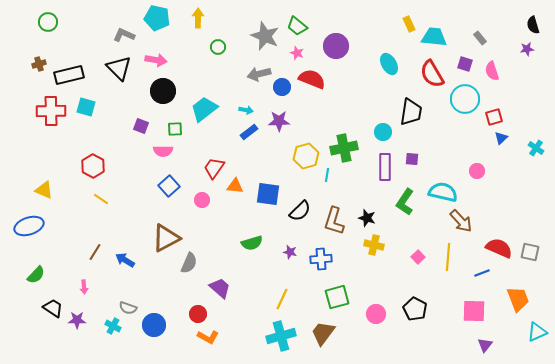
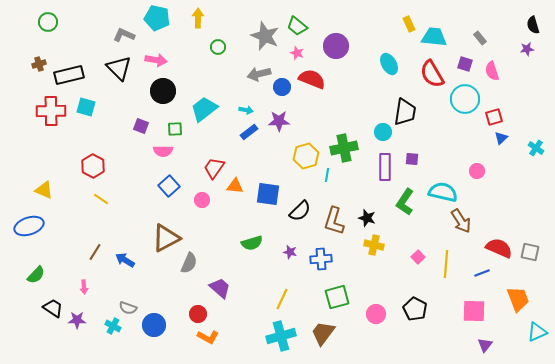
black trapezoid at (411, 112): moved 6 px left
brown arrow at (461, 221): rotated 10 degrees clockwise
yellow line at (448, 257): moved 2 px left, 7 px down
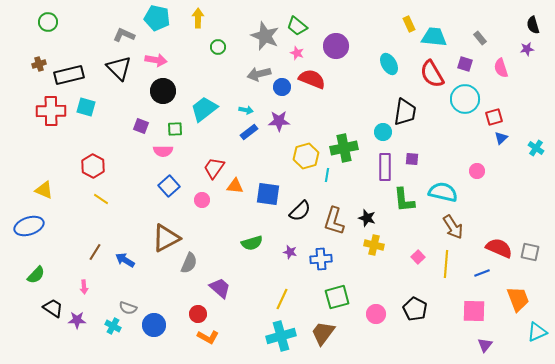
pink semicircle at (492, 71): moved 9 px right, 3 px up
green L-shape at (405, 202): moved 1 px left, 2 px up; rotated 40 degrees counterclockwise
brown arrow at (461, 221): moved 8 px left, 6 px down
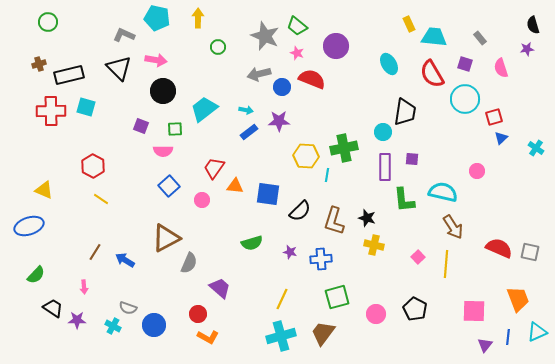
yellow hexagon at (306, 156): rotated 20 degrees clockwise
blue line at (482, 273): moved 26 px right, 64 px down; rotated 63 degrees counterclockwise
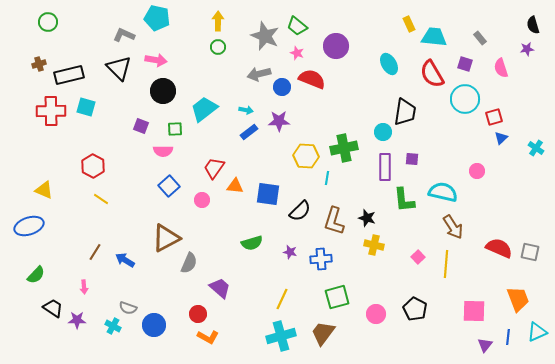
yellow arrow at (198, 18): moved 20 px right, 3 px down
cyan line at (327, 175): moved 3 px down
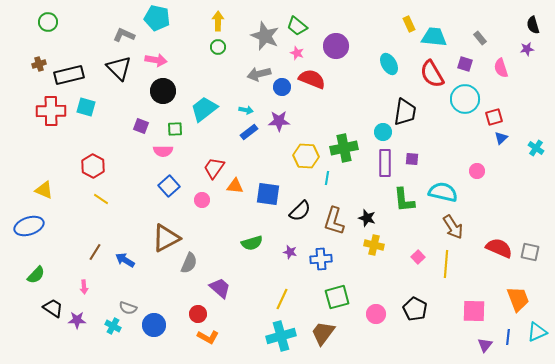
purple rectangle at (385, 167): moved 4 px up
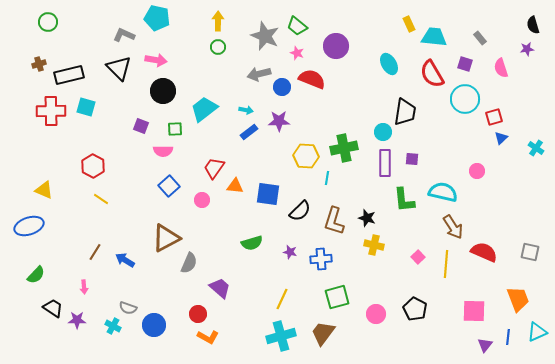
red semicircle at (499, 248): moved 15 px left, 4 px down
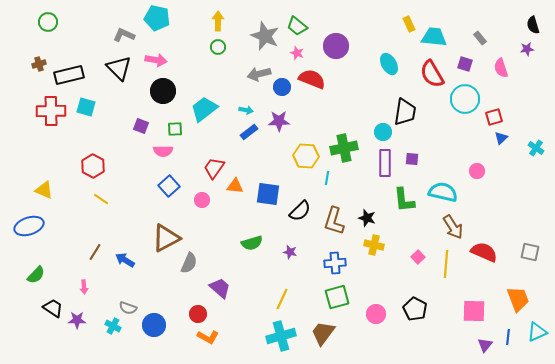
blue cross at (321, 259): moved 14 px right, 4 px down
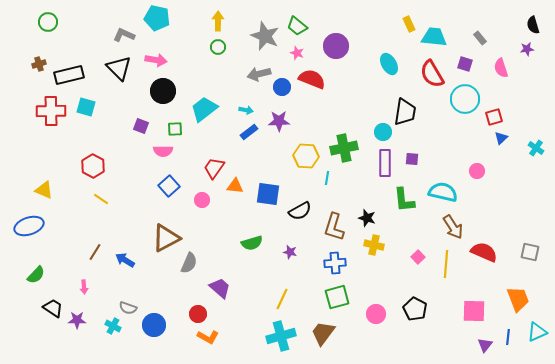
black semicircle at (300, 211): rotated 15 degrees clockwise
brown L-shape at (334, 221): moved 6 px down
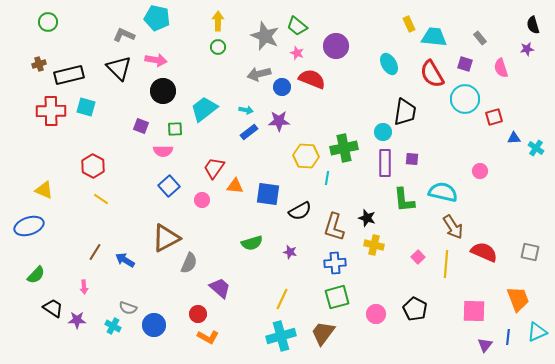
blue triangle at (501, 138): moved 13 px right; rotated 40 degrees clockwise
pink circle at (477, 171): moved 3 px right
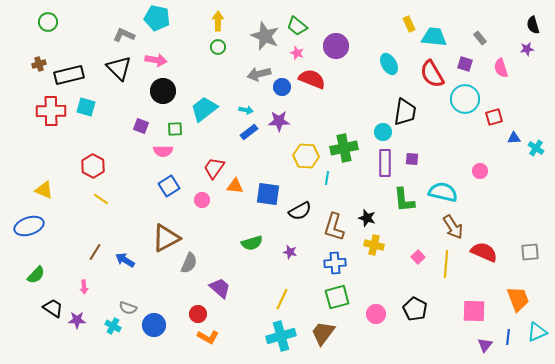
blue square at (169, 186): rotated 10 degrees clockwise
gray square at (530, 252): rotated 18 degrees counterclockwise
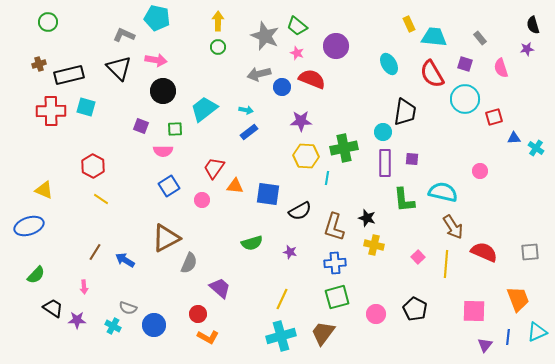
purple star at (279, 121): moved 22 px right
